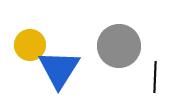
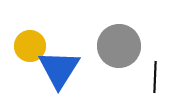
yellow circle: moved 1 px down
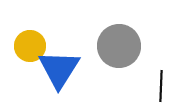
black line: moved 6 px right, 9 px down
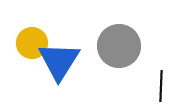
yellow circle: moved 2 px right, 3 px up
blue triangle: moved 8 px up
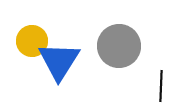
yellow circle: moved 2 px up
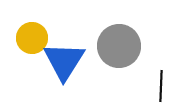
yellow circle: moved 3 px up
blue triangle: moved 5 px right
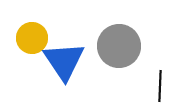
blue triangle: rotated 6 degrees counterclockwise
black line: moved 1 px left
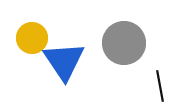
gray circle: moved 5 px right, 3 px up
black line: rotated 12 degrees counterclockwise
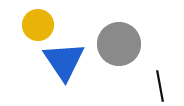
yellow circle: moved 6 px right, 13 px up
gray circle: moved 5 px left, 1 px down
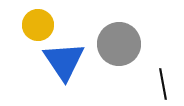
black line: moved 3 px right, 2 px up
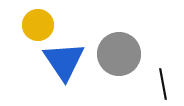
gray circle: moved 10 px down
